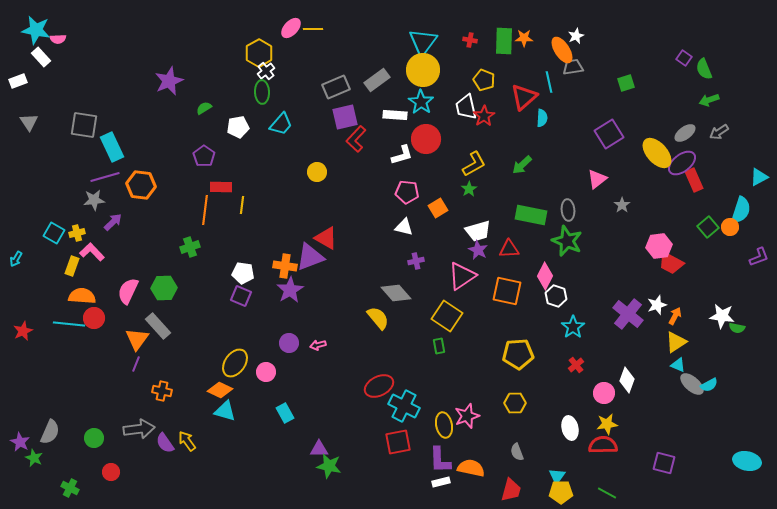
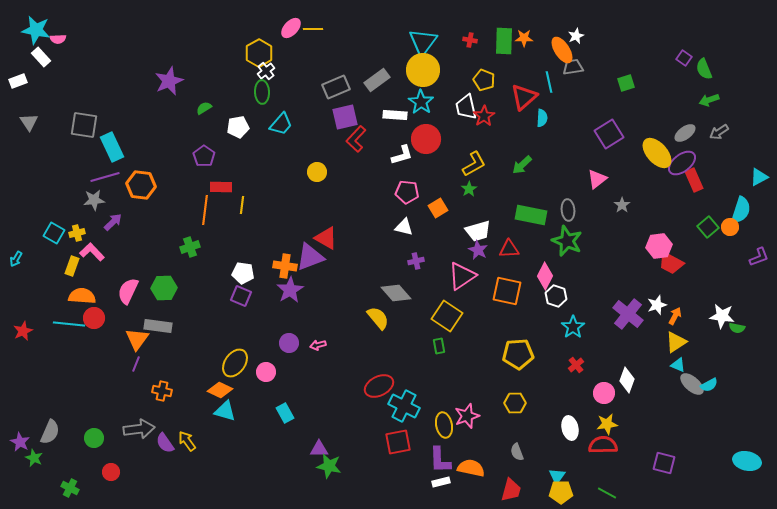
gray rectangle at (158, 326): rotated 40 degrees counterclockwise
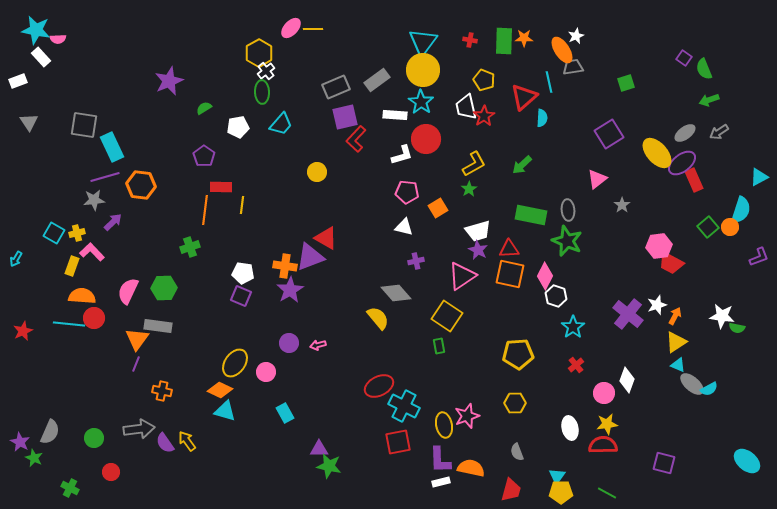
orange square at (507, 291): moved 3 px right, 17 px up
cyan semicircle at (709, 385): moved 4 px down
cyan ellipse at (747, 461): rotated 28 degrees clockwise
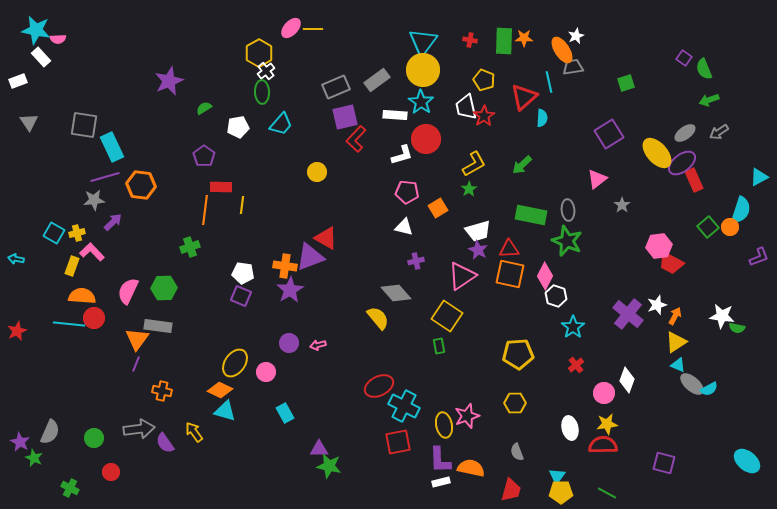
cyan arrow at (16, 259): rotated 70 degrees clockwise
red star at (23, 331): moved 6 px left
yellow arrow at (187, 441): moved 7 px right, 9 px up
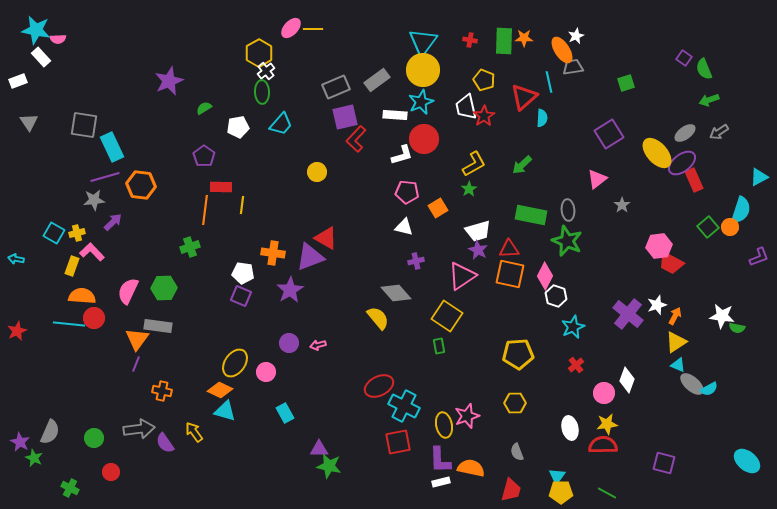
cyan star at (421, 102): rotated 15 degrees clockwise
red circle at (426, 139): moved 2 px left
orange cross at (285, 266): moved 12 px left, 13 px up
cyan star at (573, 327): rotated 10 degrees clockwise
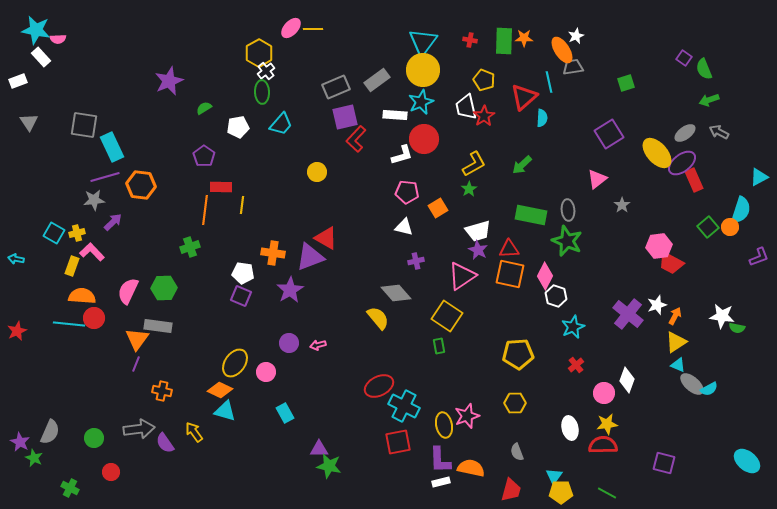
gray arrow at (719, 132): rotated 60 degrees clockwise
cyan triangle at (557, 476): moved 3 px left
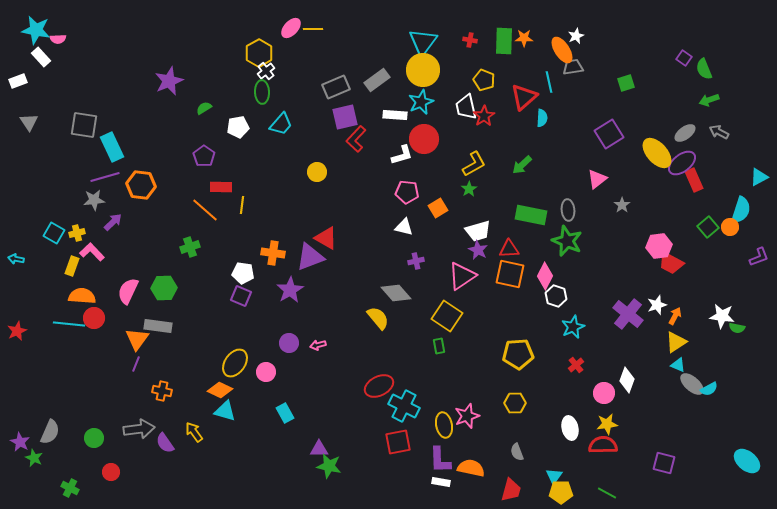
orange line at (205, 210): rotated 56 degrees counterclockwise
white rectangle at (441, 482): rotated 24 degrees clockwise
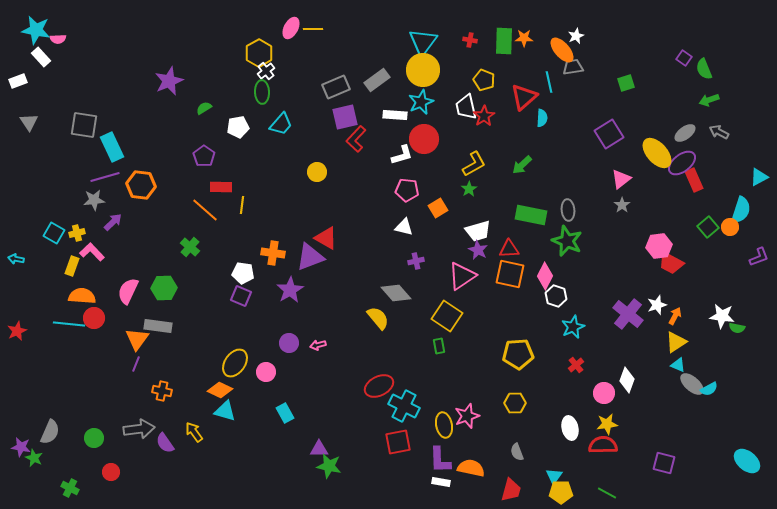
pink ellipse at (291, 28): rotated 15 degrees counterclockwise
orange ellipse at (562, 50): rotated 8 degrees counterclockwise
pink triangle at (597, 179): moved 24 px right
pink pentagon at (407, 192): moved 2 px up
green cross at (190, 247): rotated 30 degrees counterclockwise
purple star at (20, 442): moved 1 px right, 5 px down; rotated 18 degrees counterclockwise
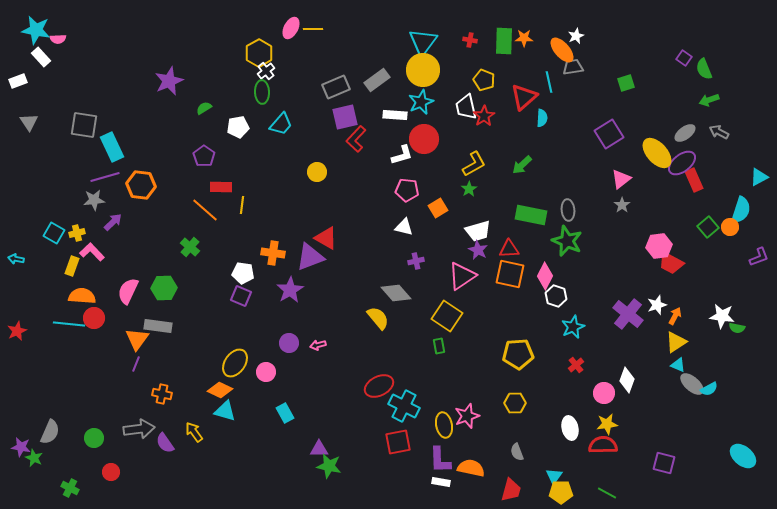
orange cross at (162, 391): moved 3 px down
cyan ellipse at (747, 461): moved 4 px left, 5 px up
